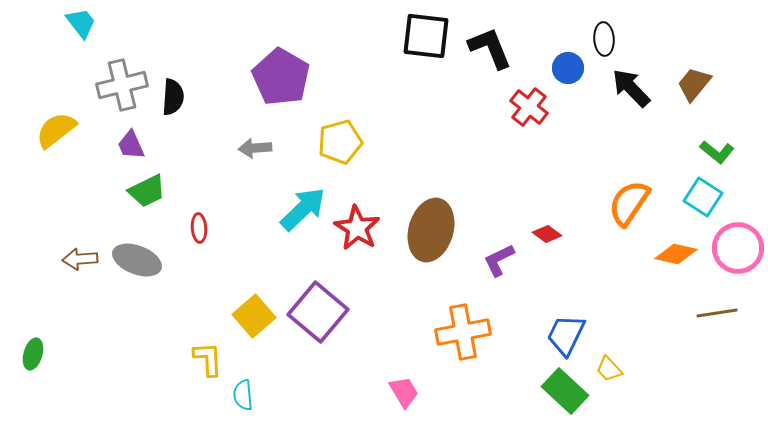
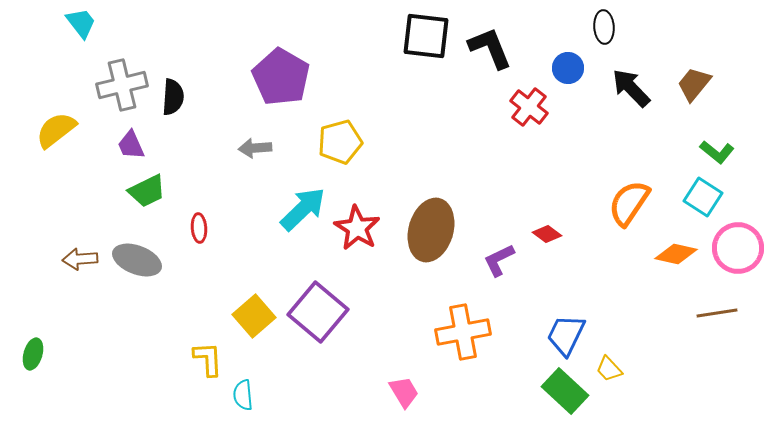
black ellipse: moved 12 px up
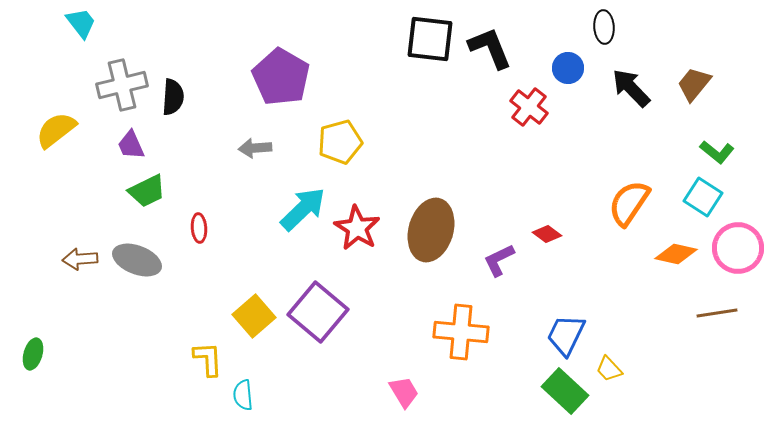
black square: moved 4 px right, 3 px down
orange cross: moved 2 px left; rotated 16 degrees clockwise
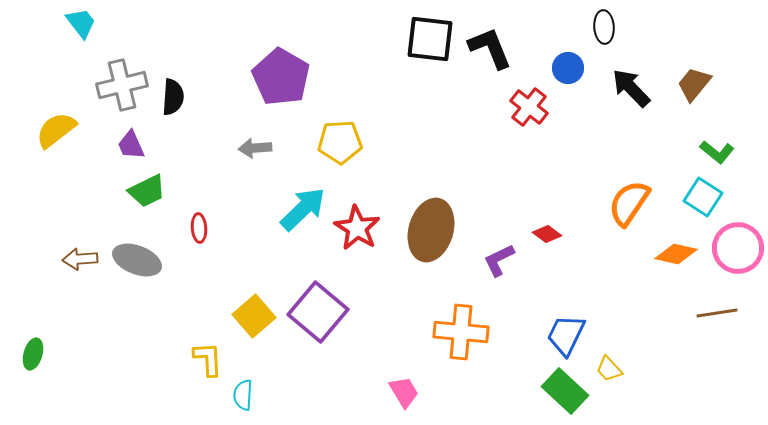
yellow pentagon: rotated 12 degrees clockwise
cyan semicircle: rotated 8 degrees clockwise
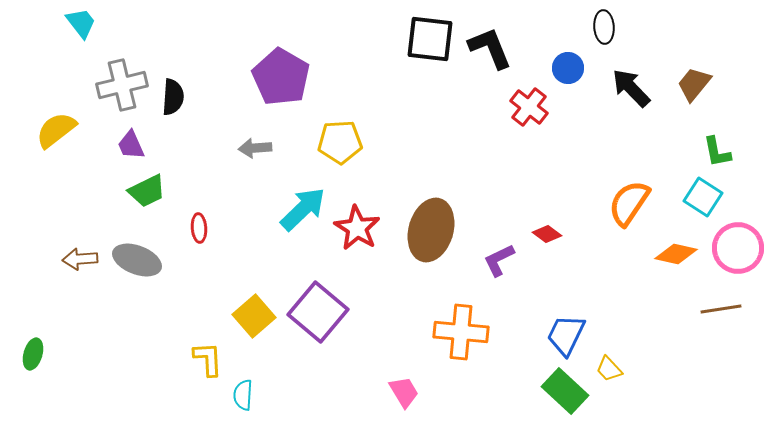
green L-shape: rotated 40 degrees clockwise
brown line: moved 4 px right, 4 px up
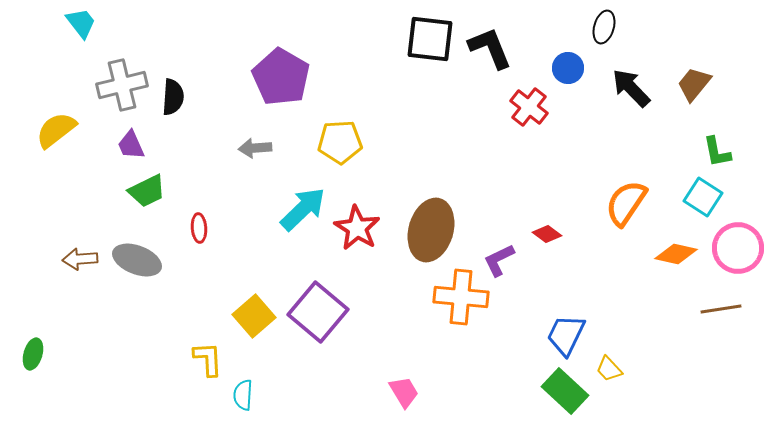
black ellipse: rotated 20 degrees clockwise
orange semicircle: moved 3 px left
orange cross: moved 35 px up
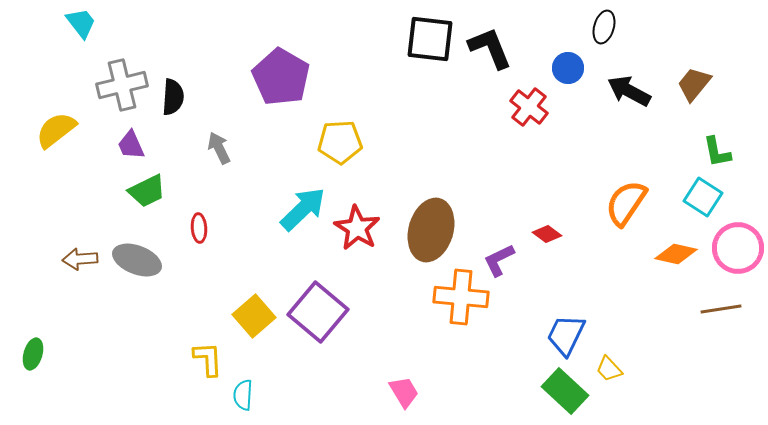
black arrow: moved 2 px left, 3 px down; rotated 18 degrees counterclockwise
gray arrow: moved 36 px left; rotated 68 degrees clockwise
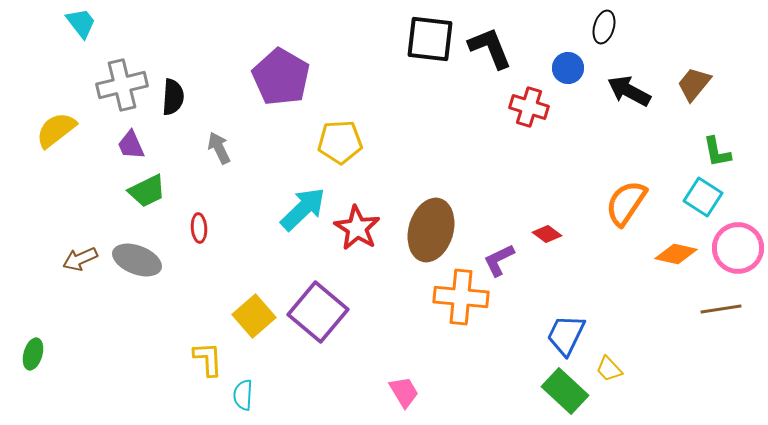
red cross: rotated 21 degrees counterclockwise
brown arrow: rotated 20 degrees counterclockwise
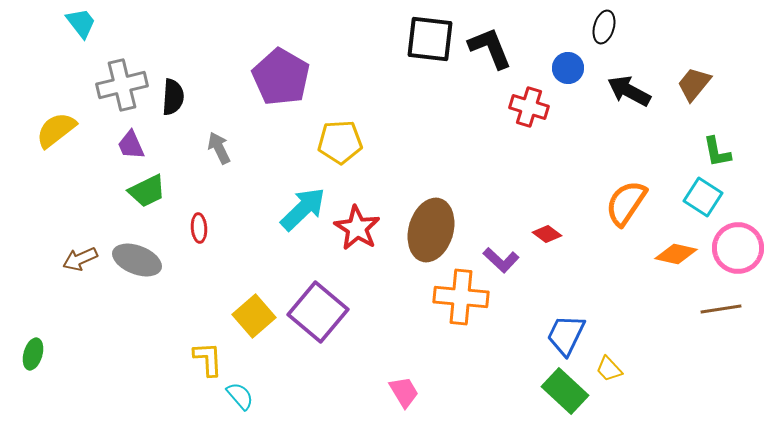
purple L-shape: moved 2 px right; rotated 111 degrees counterclockwise
cyan semicircle: moved 3 px left, 1 px down; rotated 136 degrees clockwise
